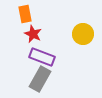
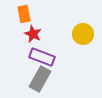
orange rectangle: moved 1 px left
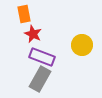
yellow circle: moved 1 px left, 11 px down
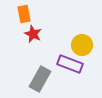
purple rectangle: moved 28 px right, 7 px down
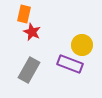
orange rectangle: rotated 24 degrees clockwise
red star: moved 1 px left, 2 px up
gray rectangle: moved 11 px left, 9 px up
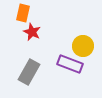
orange rectangle: moved 1 px left, 1 px up
yellow circle: moved 1 px right, 1 px down
gray rectangle: moved 2 px down
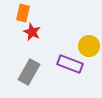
yellow circle: moved 6 px right
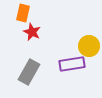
purple rectangle: moved 2 px right; rotated 30 degrees counterclockwise
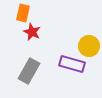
purple rectangle: rotated 25 degrees clockwise
gray rectangle: moved 1 px up
